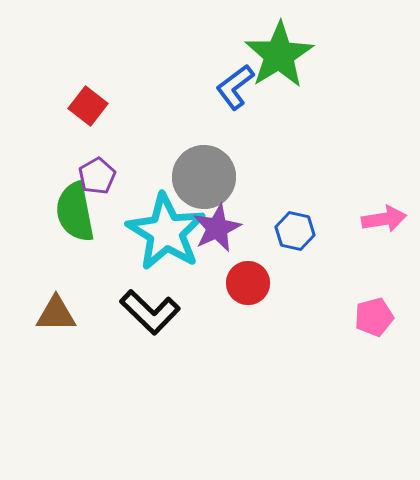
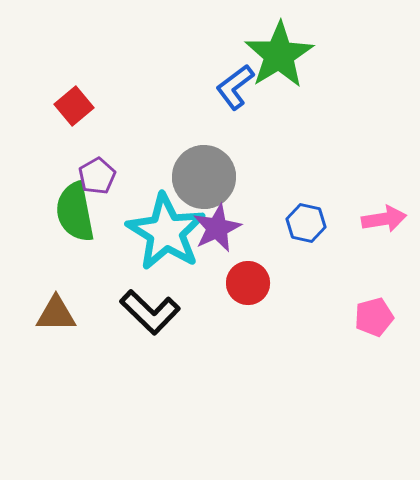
red square: moved 14 px left; rotated 12 degrees clockwise
blue hexagon: moved 11 px right, 8 px up
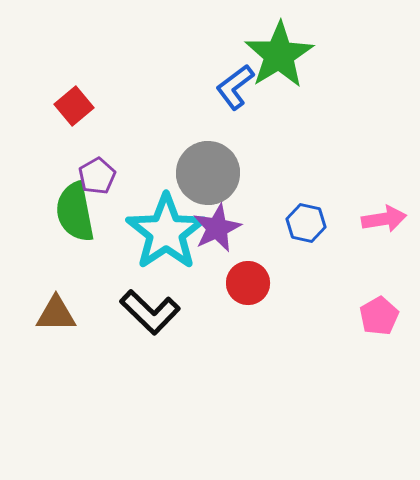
gray circle: moved 4 px right, 4 px up
cyan star: rotated 6 degrees clockwise
pink pentagon: moved 5 px right, 1 px up; rotated 15 degrees counterclockwise
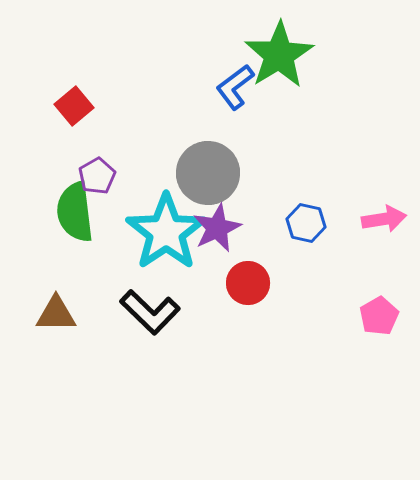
green semicircle: rotated 4 degrees clockwise
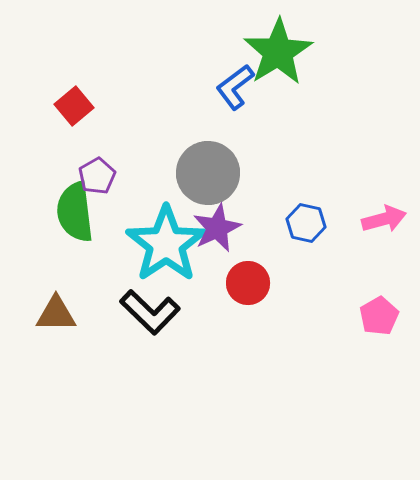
green star: moved 1 px left, 3 px up
pink arrow: rotated 6 degrees counterclockwise
cyan star: moved 12 px down
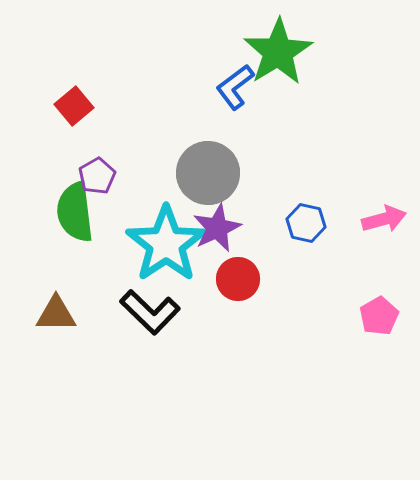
red circle: moved 10 px left, 4 px up
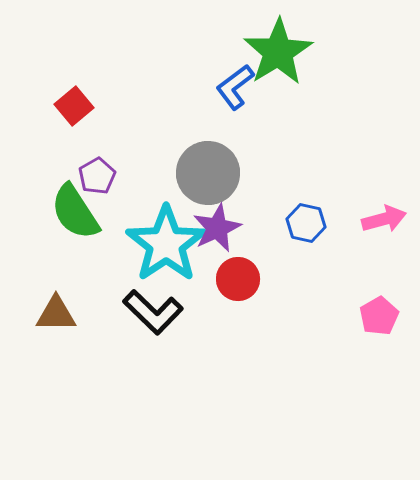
green semicircle: rotated 26 degrees counterclockwise
black L-shape: moved 3 px right
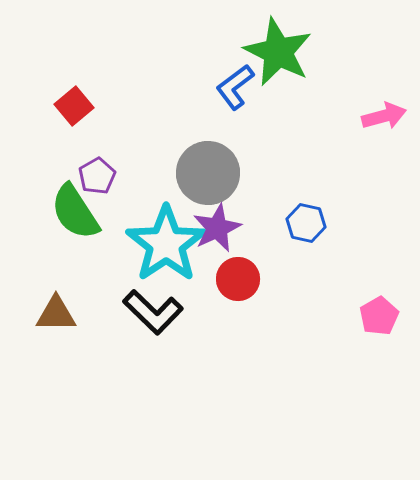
green star: rotated 14 degrees counterclockwise
pink arrow: moved 103 px up
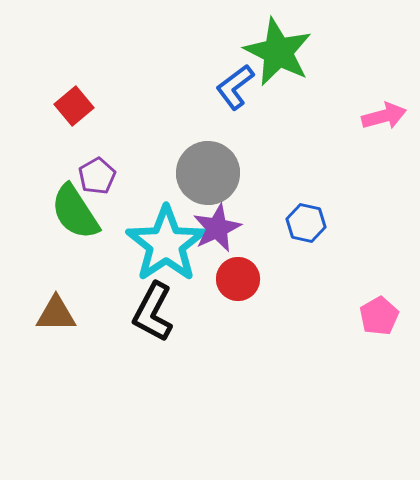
black L-shape: rotated 74 degrees clockwise
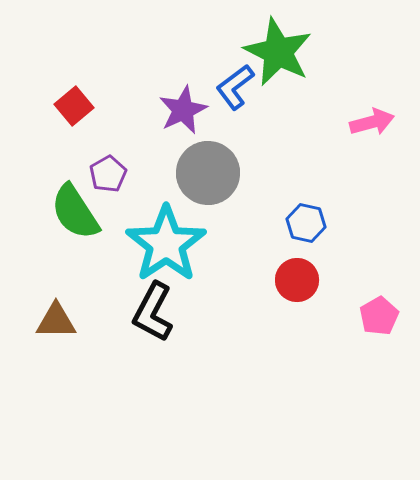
pink arrow: moved 12 px left, 6 px down
purple pentagon: moved 11 px right, 2 px up
purple star: moved 34 px left, 118 px up
red circle: moved 59 px right, 1 px down
brown triangle: moved 7 px down
